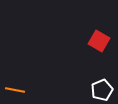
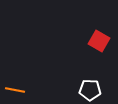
white pentagon: moved 12 px left; rotated 25 degrees clockwise
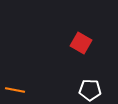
red square: moved 18 px left, 2 px down
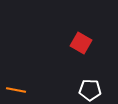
orange line: moved 1 px right
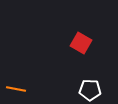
orange line: moved 1 px up
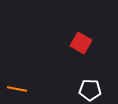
orange line: moved 1 px right
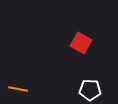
orange line: moved 1 px right
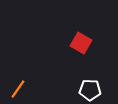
orange line: rotated 66 degrees counterclockwise
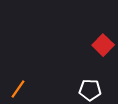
red square: moved 22 px right, 2 px down; rotated 15 degrees clockwise
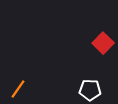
red square: moved 2 px up
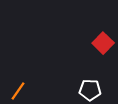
orange line: moved 2 px down
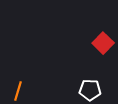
orange line: rotated 18 degrees counterclockwise
